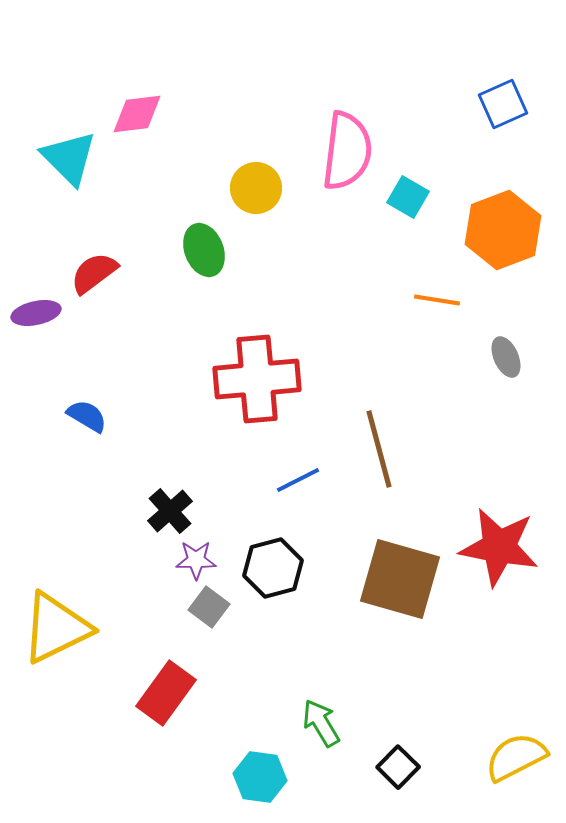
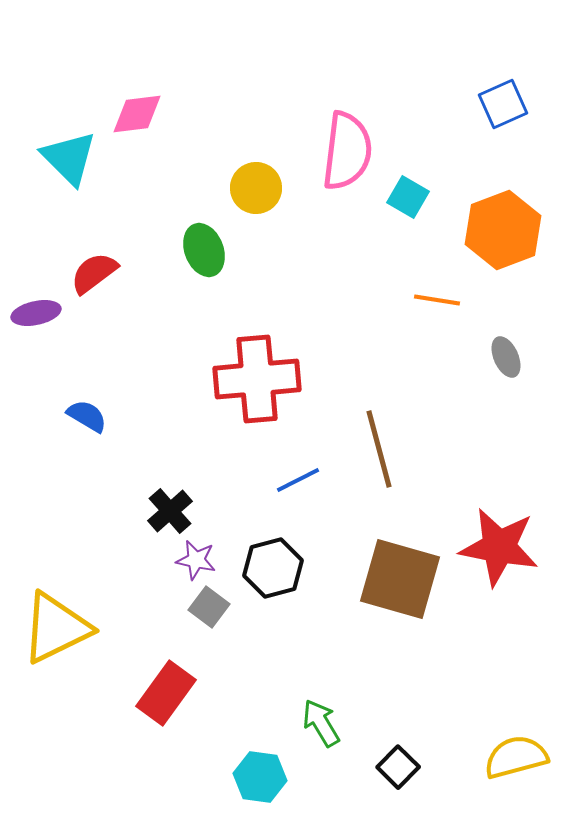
purple star: rotated 12 degrees clockwise
yellow semicircle: rotated 12 degrees clockwise
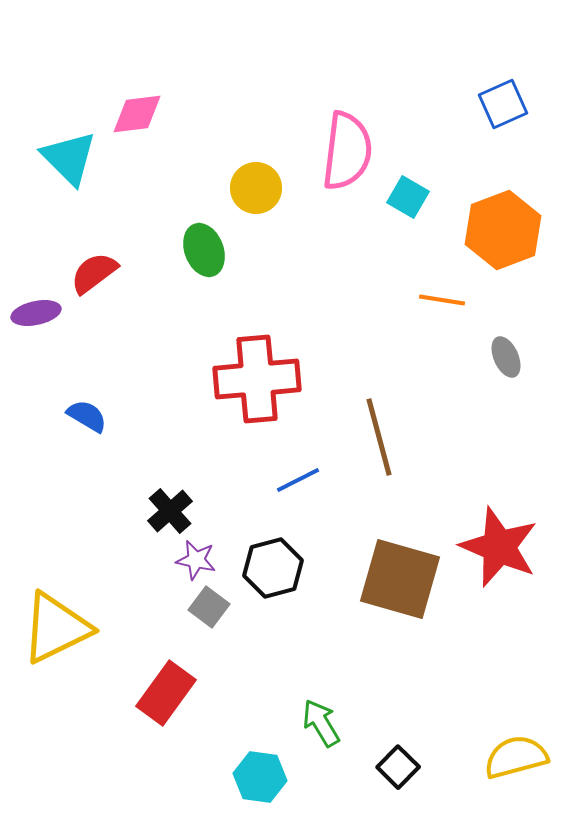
orange line: moved 5 px right
brown line: moved 12 px up
red star: rotated 12 degrees clockwise
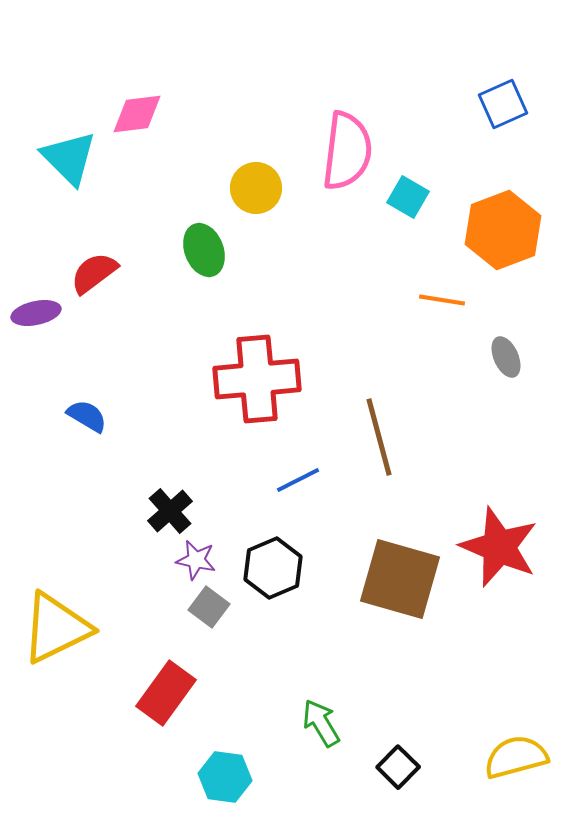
black hexagon: rotated 8 degrees counterclockwise
cyan hexagon: moved 35 px left
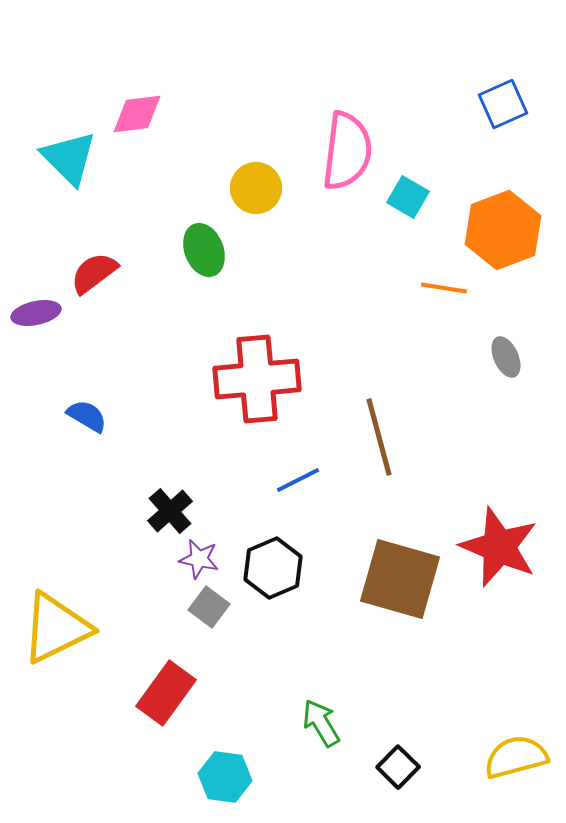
orange line: moved 2 px right, 12 px up
purple star: moved 3 px right, 1 px up
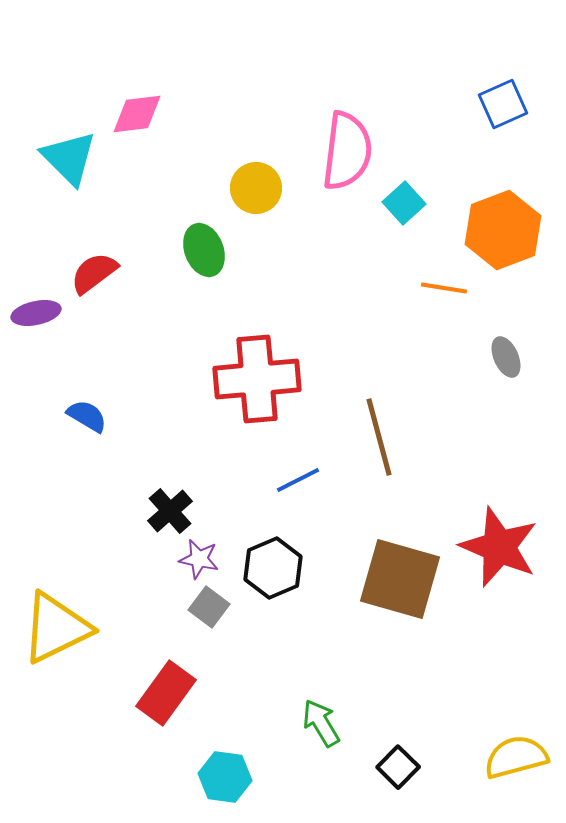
cyan square: moved 4 px left, 6 px down; rotated 18 degrees clockwise
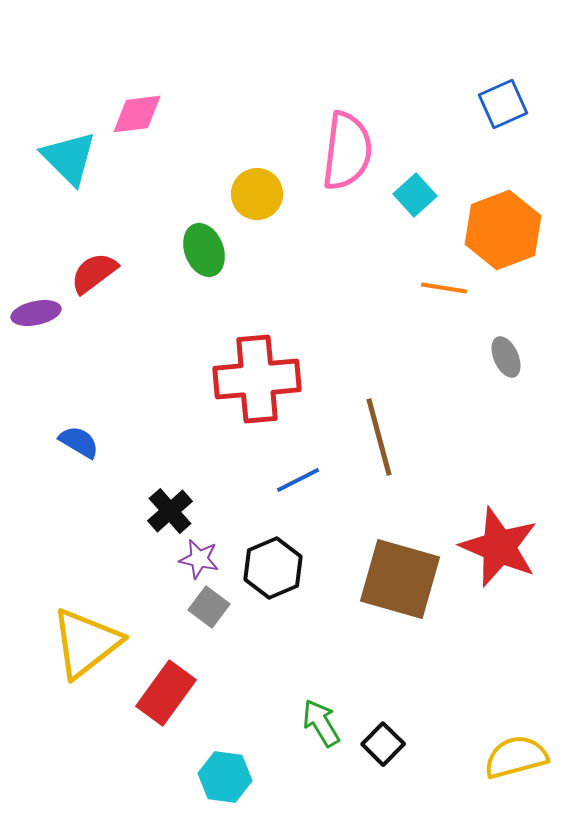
yellow circle: moved 1 px right, 6 px down
cyan square: moved 11 px right, 8 px up
blue semicircle: moved 8 px left, 26 px down
yellow triangle: moved 30 px right, 15 px down; rotated 12 degrees counterclockwise
black square: moved 15 px left, 23 px up
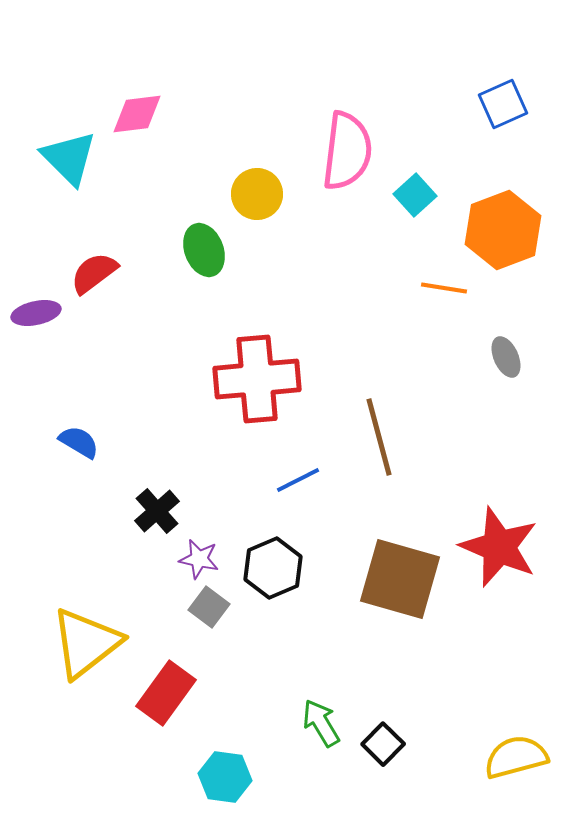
black cross: moved 13 px left
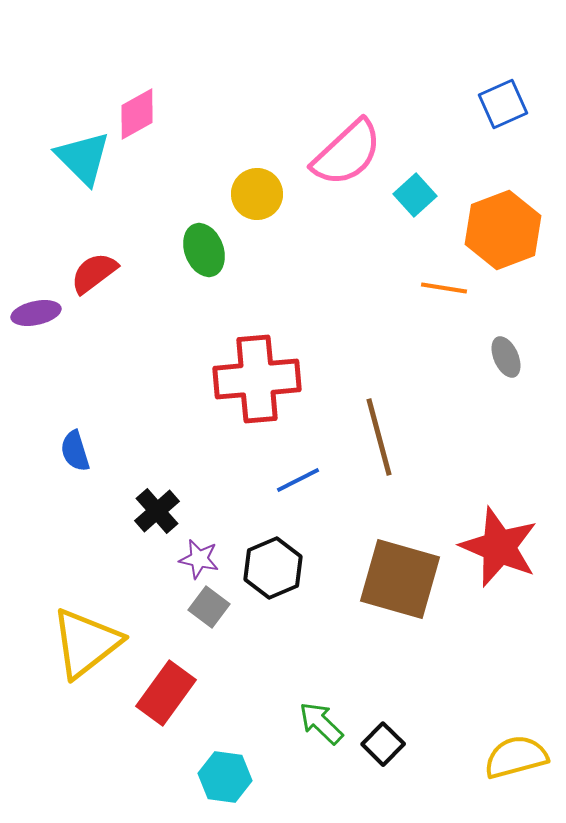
pink diamond: rotated 22 degrees counterclockwise
pink semicircle: moved 2 px down; rotated 40 degrees clockwise
cyan triangle: moved 14 px right
blue semicircle: moved 4 px left, 9 px down; rotated 138 degrees counterclockwise
green arrow: rotated 15 degrees counterclockwise
